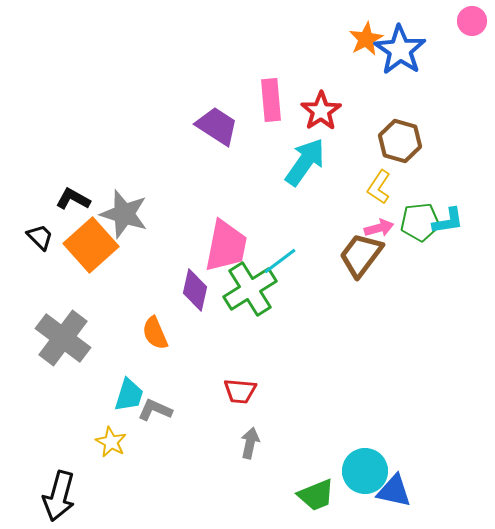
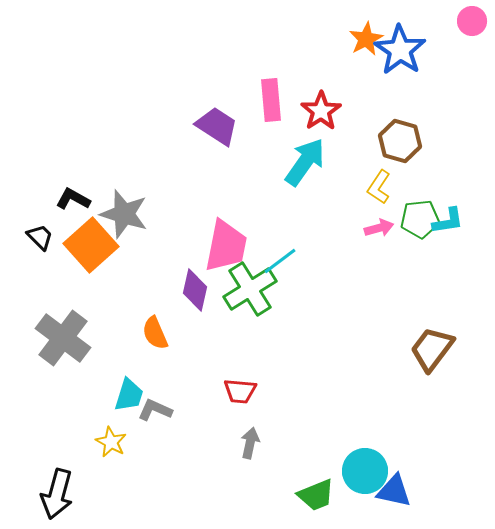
green pentagon: moved 3 px up
brown trapezoid: moved 71 px right, 94 px down
black arrow: moved 2 px left, 2 px up
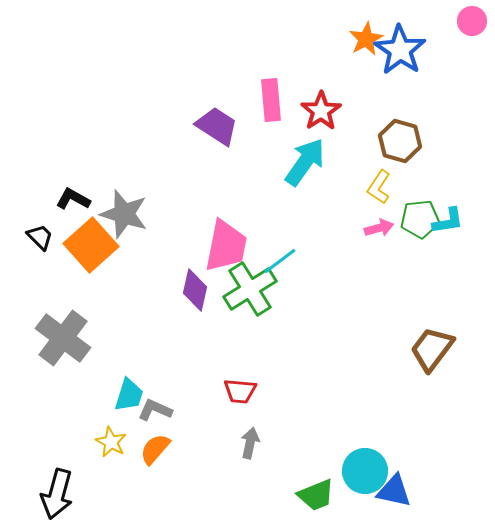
orange semicircle: moved 116 px down; rotated 64 degrees clockwise
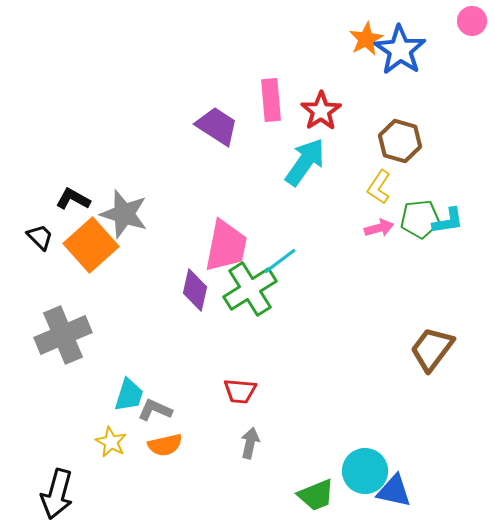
gray cross: moved 3 px up; rotated 30 degrees clockwise
orange semicircle: moved 10 px right, 4 px up; rotated 144 degrees counterclockwise
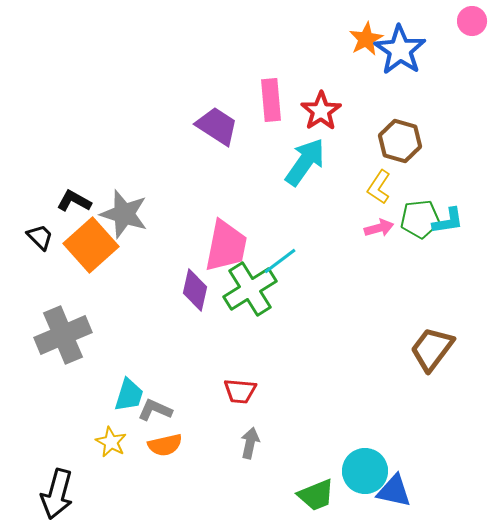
black L-shape: moved 1 px right, 2 px down
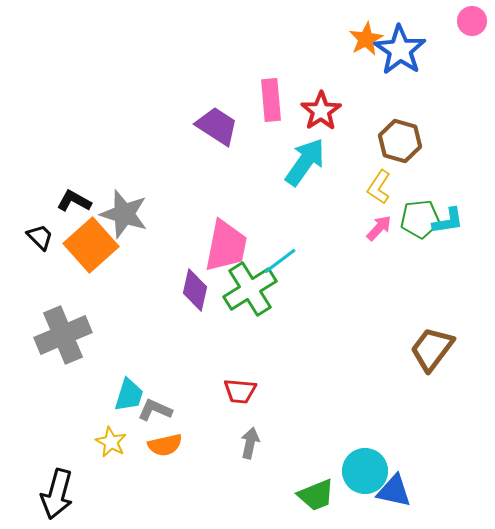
pink arrow: rotated 32 degrees counterclockwise
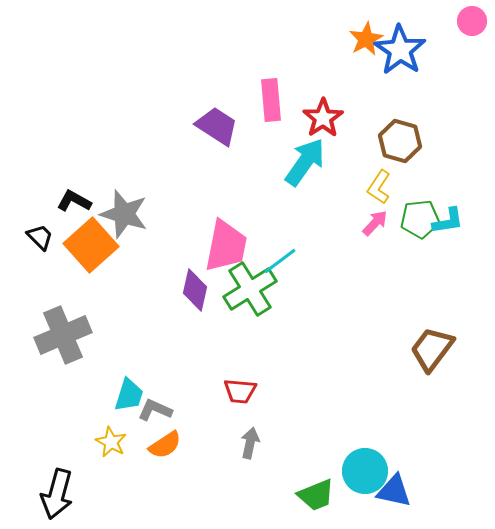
red star: moved 2 px right, 7 px down
pink arrow: moved 4 px left, 5 px up
orange semicircle: rotated 20 degrees counterclockwise
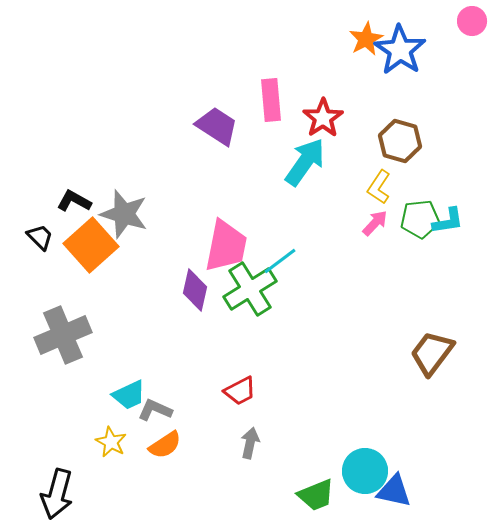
brown trapezoid: moved 4 px down
red trapezoid: rotated 32 degrees counterclockwise
cyan trapezoid: rotated 48 degrees clockwise
